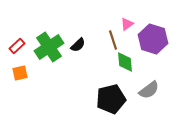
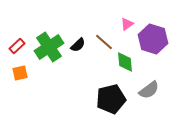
brown line: moved 9 px left, 2 px down; rotated 30 degrees counterclockwise
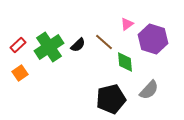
red rectangle: moved 1 px right, 1 px up
orange square: rotated 21 degrees counterclockwise
gray semicircle: rotated 10 degrees counterclockwise
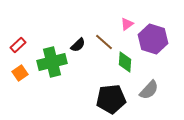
green cross: moved 3 px right, 15 px down; rotated 20 degrees clockwise
green diamond: rotated 10 degrees clockwise
black pentagon: rotated 8 degrees clockwise
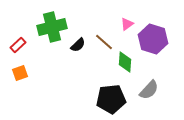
green cross: moved 35 px up
orange square: rotated 14 degrees clockwise
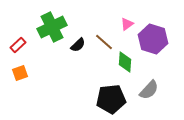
green cross: rotated 12 degrees counterclockwise
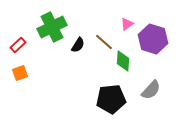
black semicircle: rotated 14 degrees counterclockwise
green diamond: moved 2 px left, 1 px up
gray semicircle: moved 2 px right
